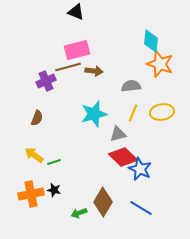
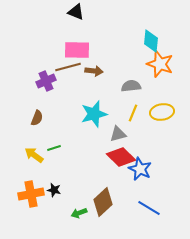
pink rectangle: rotated 15 degrees clockwise
red diamond: moved 2 px left
green line: moved 14 px up
brown diamond: rotated 16 degrees clockwise
blue line: moved 8 px right
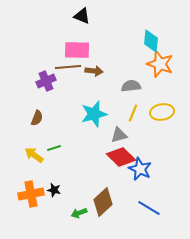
black triangle: moved 6 px right, 4 px down
brown line: rotated 10 degrees clockwise
gray triangle: moved 1 px right, 1 px down
